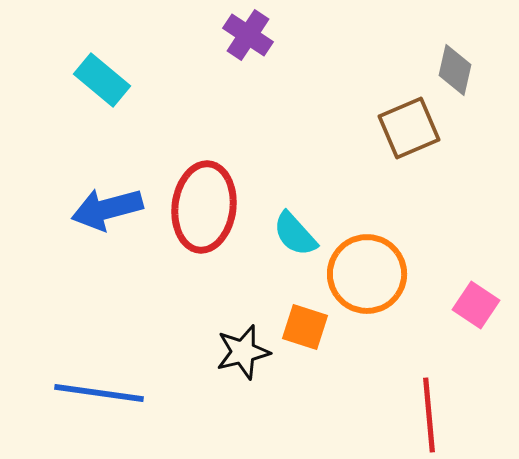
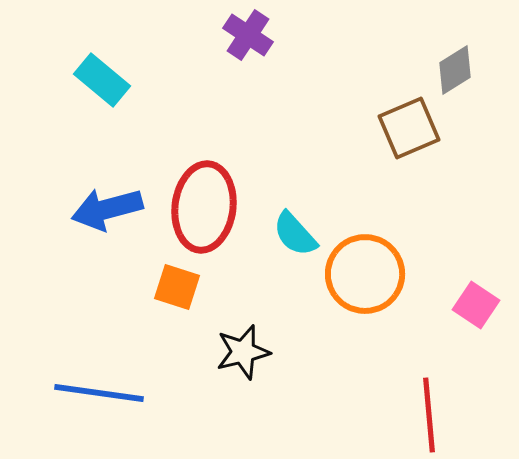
gray diamond: rotated 45 degrees clockwise
orange circle: moved 2 px left
orange square: moved 128 px left, 40 px up
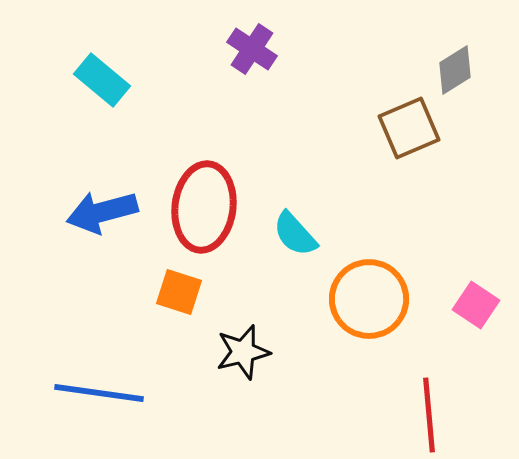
purple cross: moved 4 px right, 14 px down
blue arrow: moved 5 px left, 3 px down
orange circle: moved 4 px right, 25 px down
orange square: moved 2 px right, 5 px down
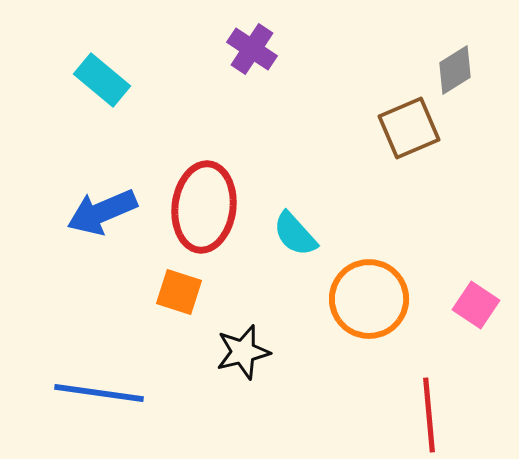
blue arrow: rotated 8 degrees counterclockwise
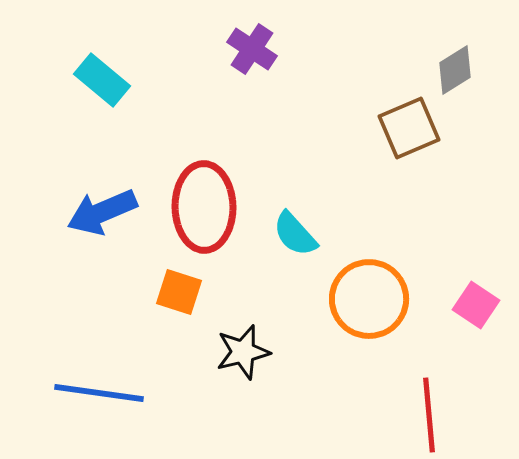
red ellipse: rotated 8 degrees counterclockwise
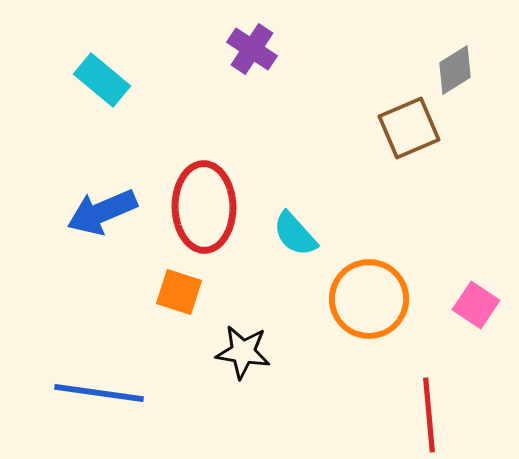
black star: rotated 22 degrees clockwise
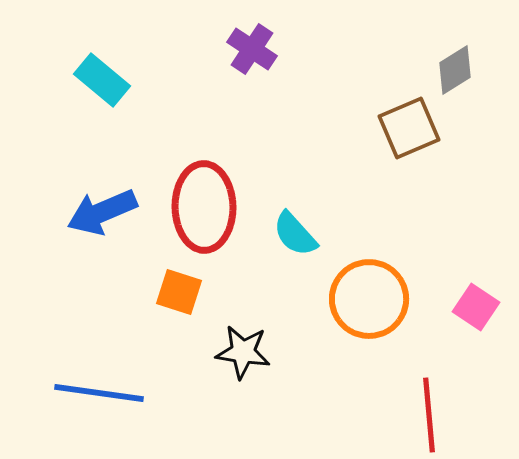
pink square: moved 2 px down
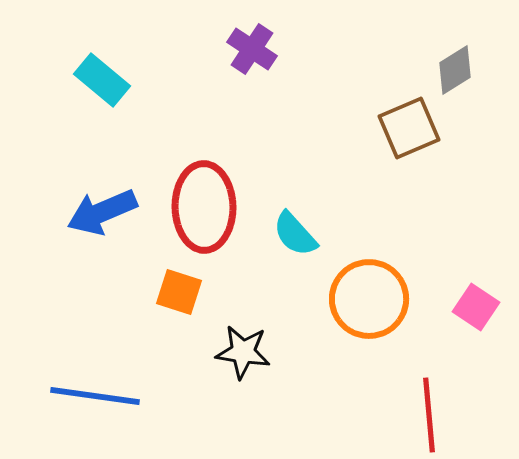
blue line: moved 4 px left, 3 px down
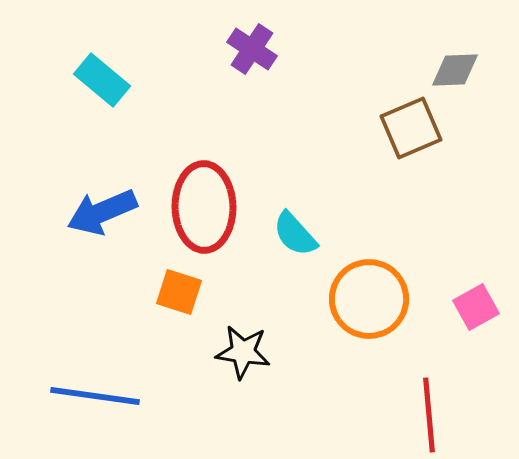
gray diamond: rotated 30 degrees clockwise
brown square: moved 2 px right
pink square: rotated 27 degrees clockwise
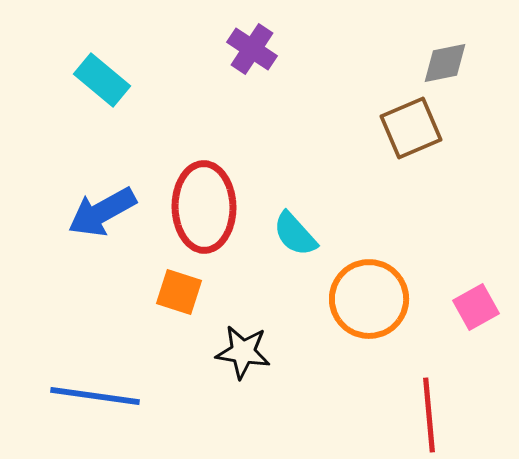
gray diamond: moved 10 px left, 7 px up; rotated 9 degrees counterclockwise
blue arrow: rotated 6 degrees counterclockwise
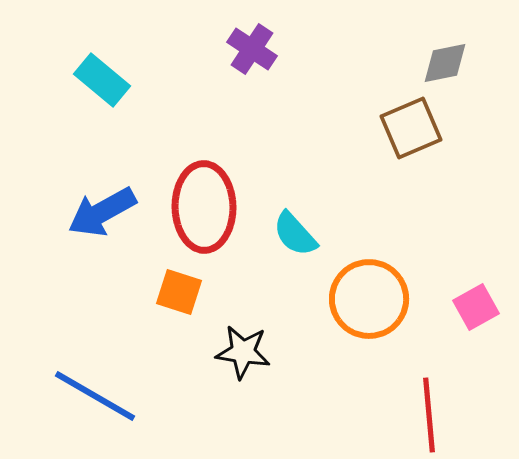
blue line: rotated 22 degrees clockwise
